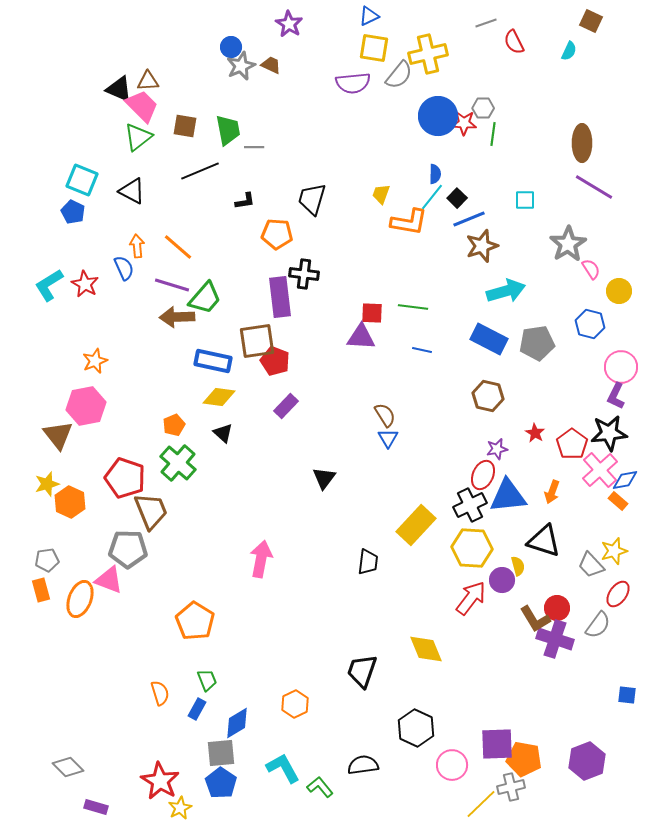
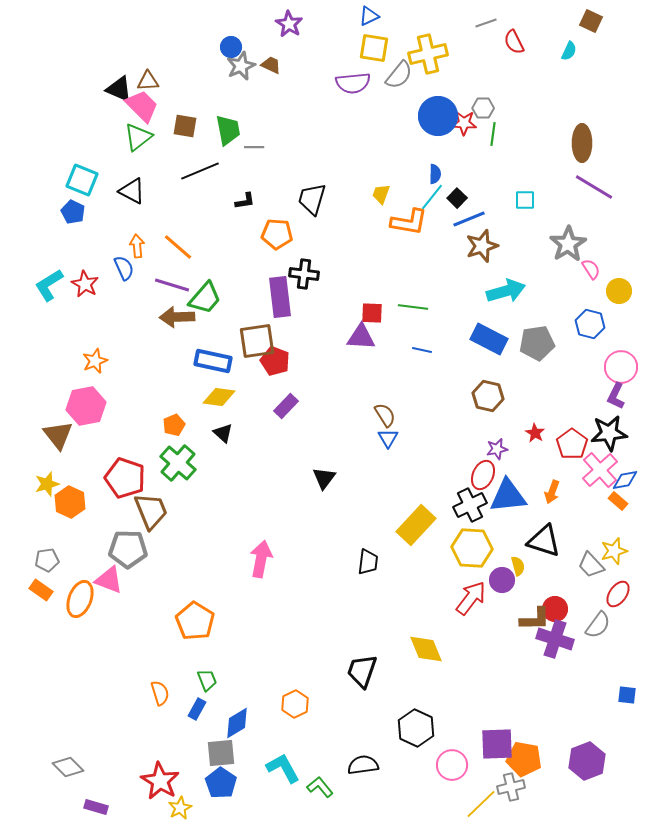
orange rectangle at (41, 590): rotated 40 degrees counterclockwise
red circle at (557, 608): moved 2 px left, 1 px down
brown L-shape at (535, 619): rotated 60 degrees counterclockwise
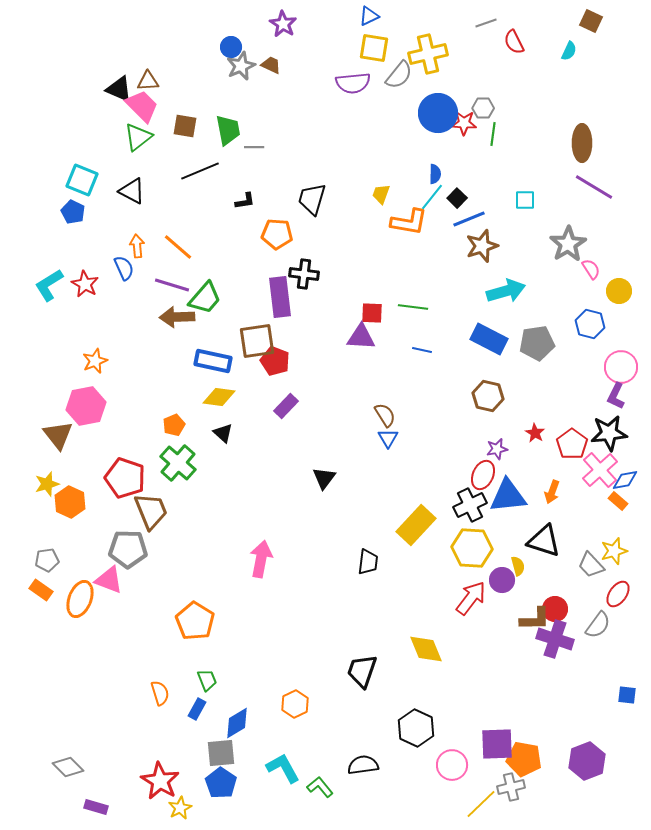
purple star at (289, 24): moved 6 px left
blue circle at (438, 116): moved 3 px up
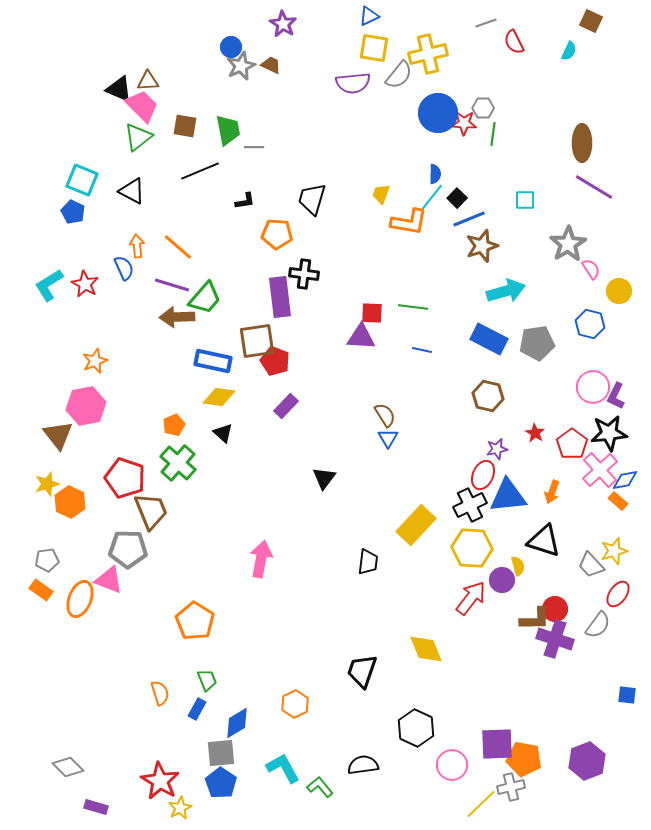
pink circle at (621, 367): moved 28 px left, 20 px down
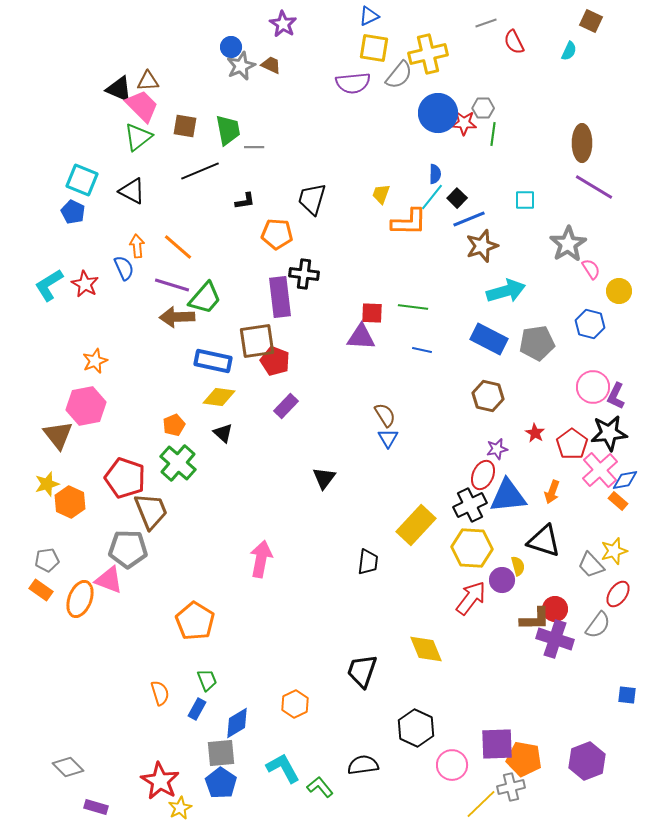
orange L-shape at (409, 222): rotated 9 degrees counterclockwise
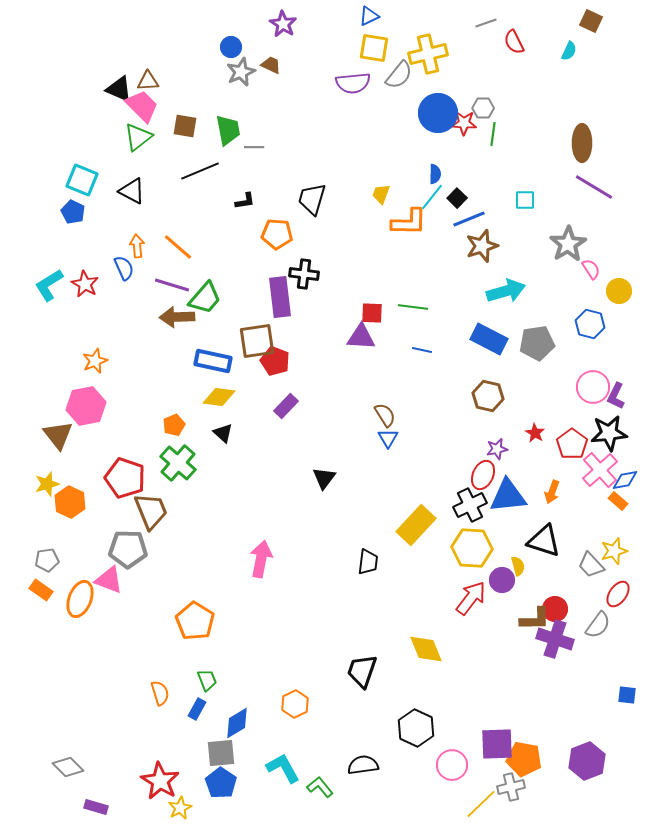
gray star at (241, 66): moved 6 px down
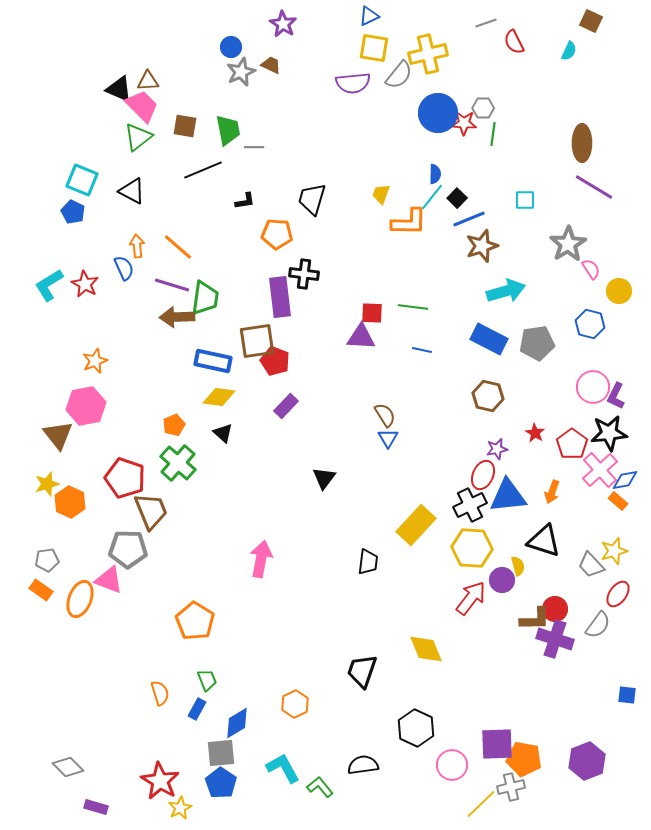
black line at (200, 171): moved 3 px right, 1 px up
green trapezoid at (205, 298): rotated 33 degrees counterclockwise
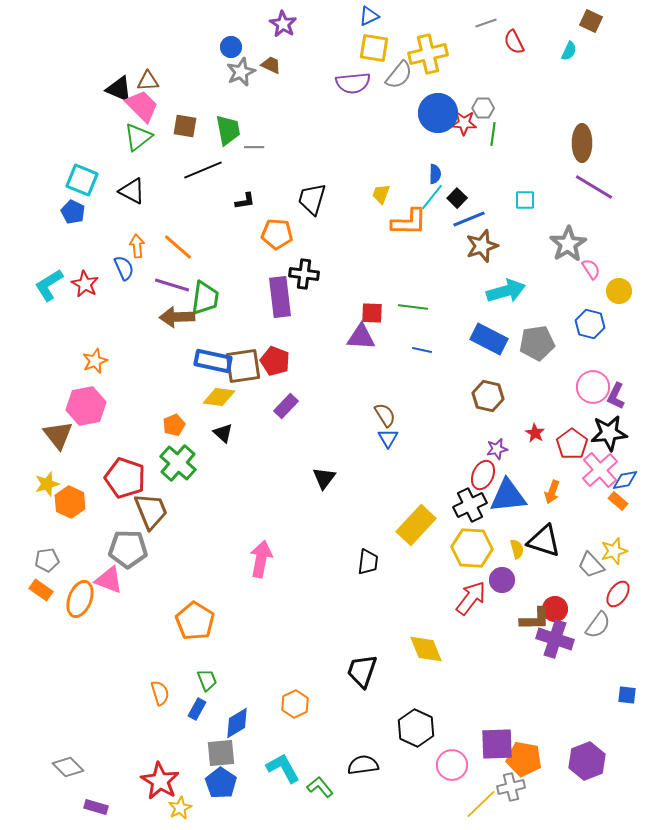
brown square at (257, 341): moved 14 px left, 25 px down
yellow semicircle at (518, 566): moved 1 px left, 17 px up
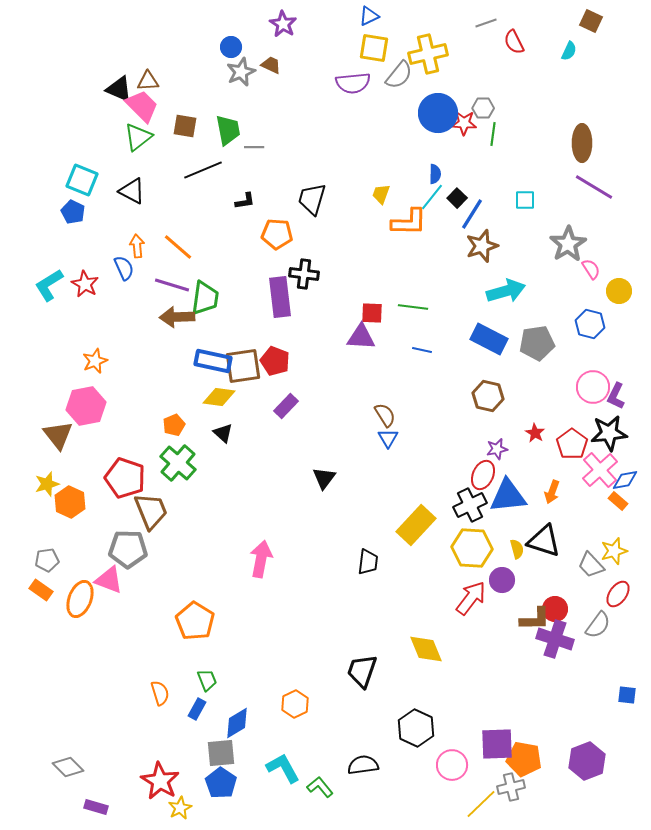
blue line at (469, 219): moved 3 px right, 5 px up; rotated 36 degrees counterclockwise
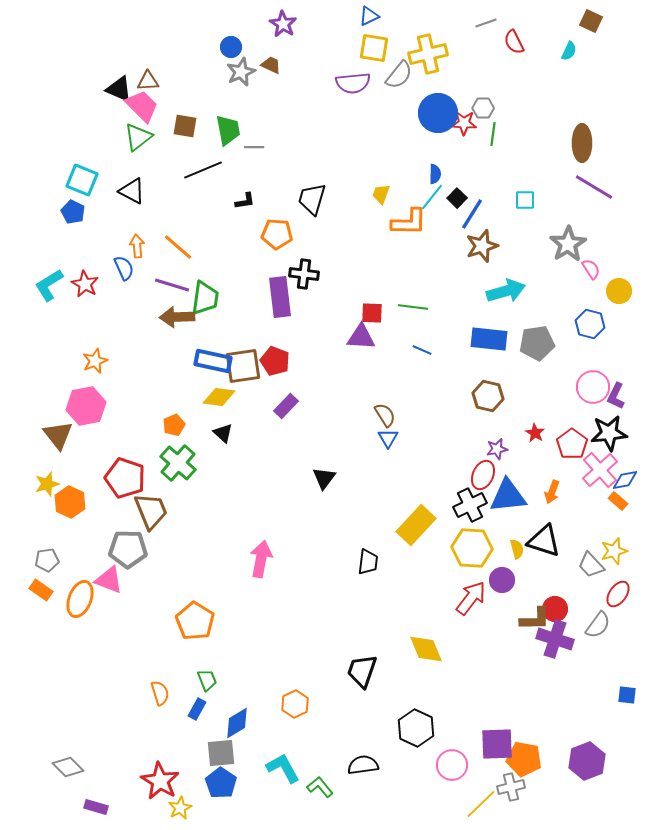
blue rectangle at (489, 339): rotated 21 degrees counterclockwise
blue line at (422, 350): rotated 12 degrees clockwise
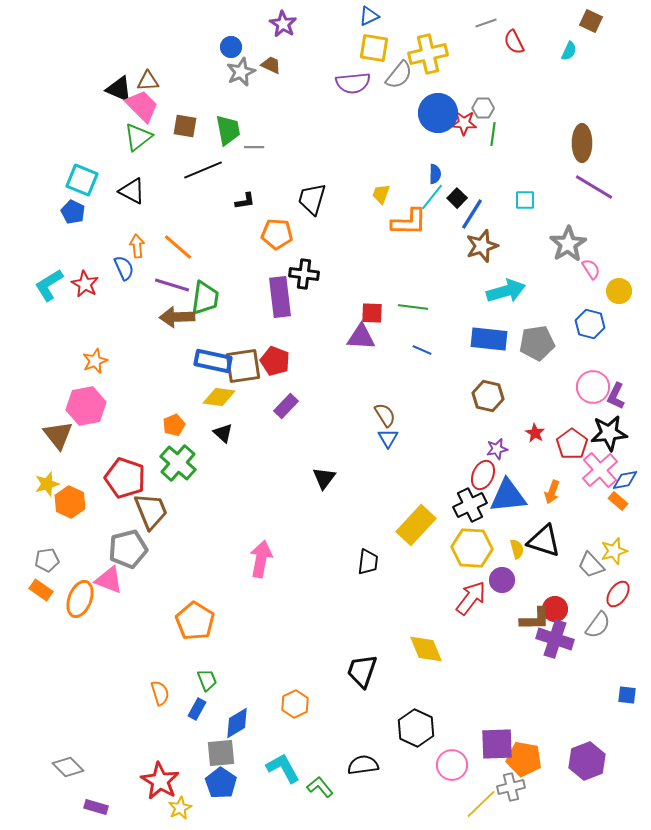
gray pentagon at (128, 549): rotated 15 degrees counterclockwise
